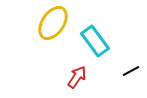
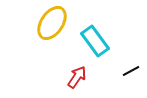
yellow ellipse: moved 1 px left
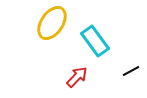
red arrow: rotated 10 degrees clockwise
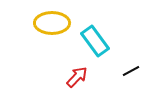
yellow ellipse: rotated 56 degrees clockwise
